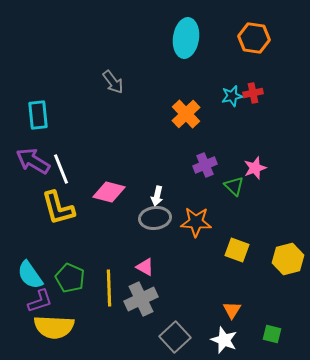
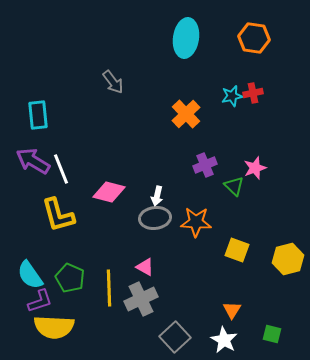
yellow L-shape: moved 7 px down
white star: rotated 8 degrees clockwise
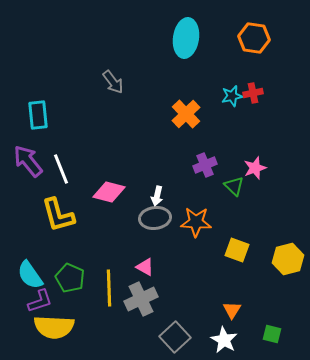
purple arrow: moved 5 px left; rotated 20 degrees clockwise
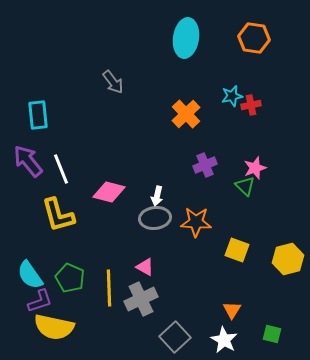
red cross: moved 2 px left, 12 px down
green triangle: moved 11 px right
yellow semicircle: rotated 9 degrees clockwise
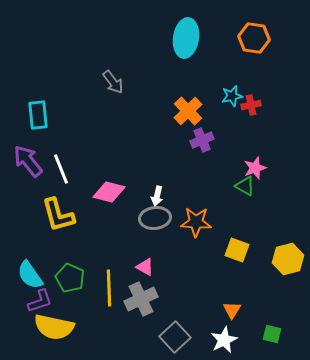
orange cross: moved 2 px right, 3 px up
purple cross: moved 3 px left, 25 px up
green triangle: rotated 15 degrees counterclockwise
white star: rotated 16 degrees clockwise
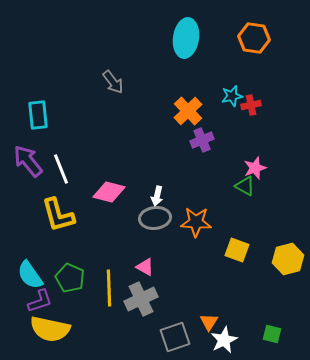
orange triangle: moved 23 px left, 12 px down
yellow semicircle: moved 4 px left, 2 px down
gray square: rotated 24 degrees clockwise
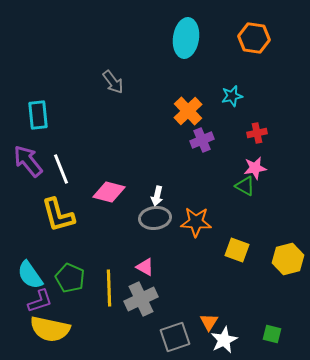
red cross: moved 6 px right, 28 px down
pink star: rotated 10 degrees clockwise
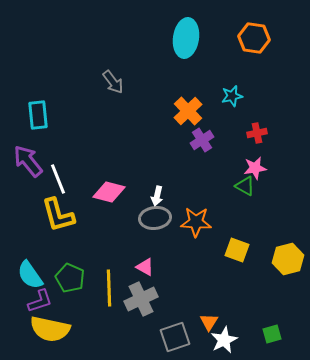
purple cross: rotated 10 degrees counterclockwise
white line: moved 3 px left, 10 px down
green square: rotated 30 degrees counterclockwise
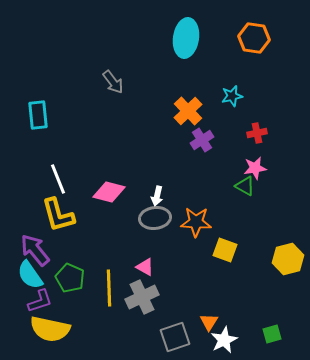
purple arrow: moved 7 px right, 89 px down
yellow square: moved 12 px left
gray cross: moved 1 px right, 2 px up
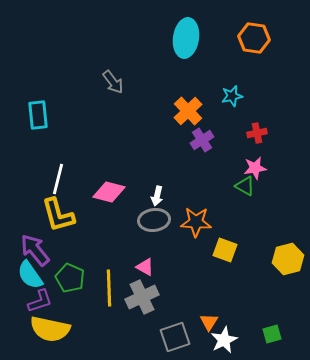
white line: rotated 36 degrees clockwise
gray ellipse: moved 1 px left, 2 px down
